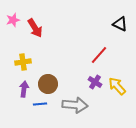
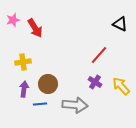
yellow arrow: moved 4 px right
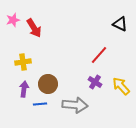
red arrow: moved 1 px left
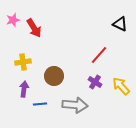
brown circle: moved 6 px right, 8 px up
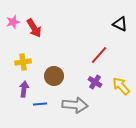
pink star: moved 2 px down
